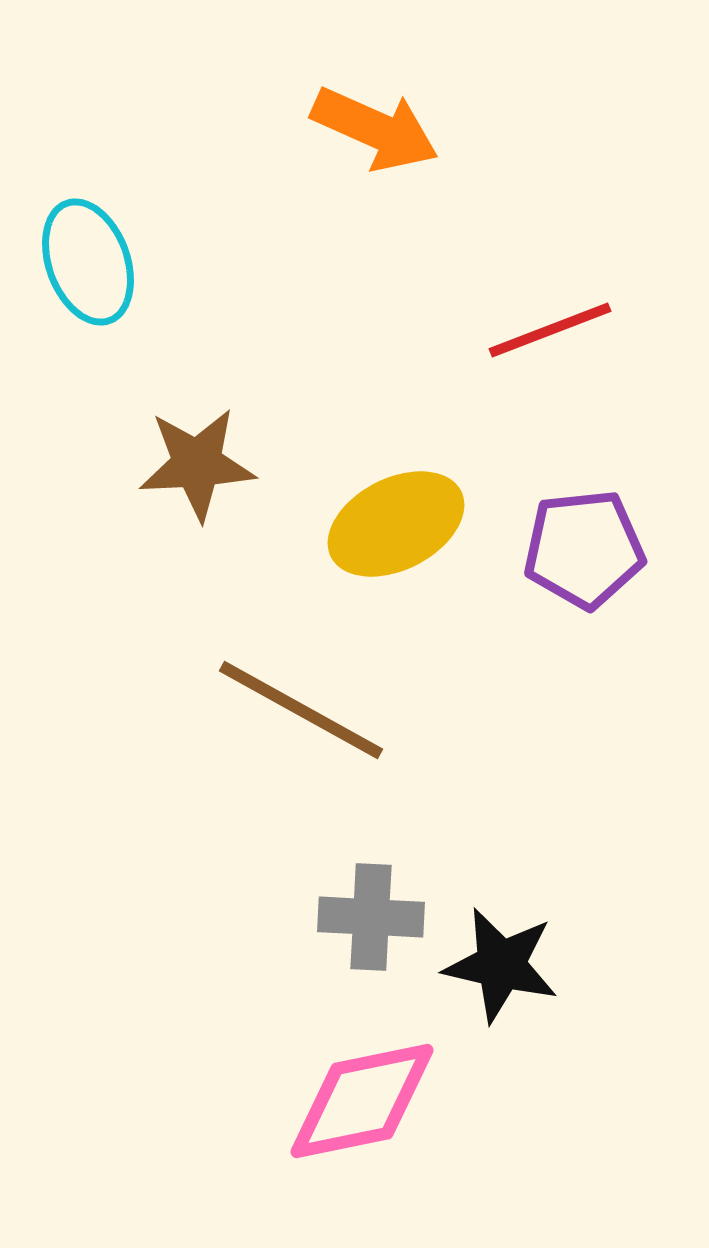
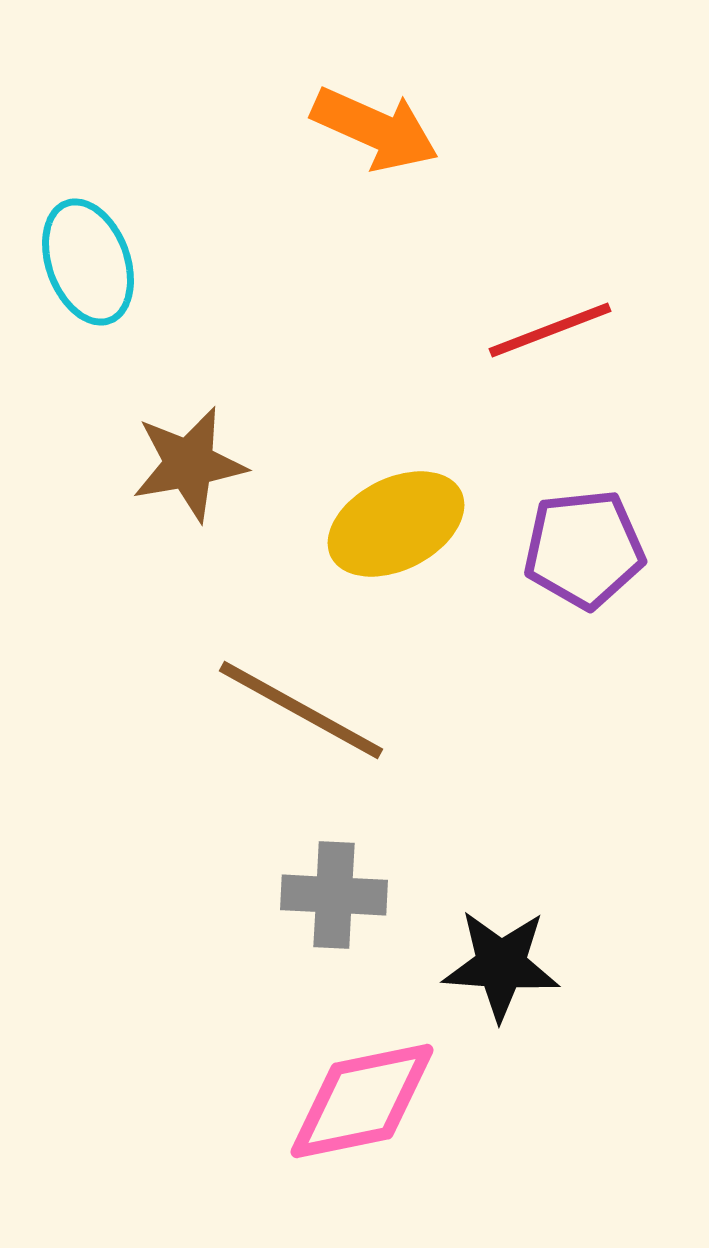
brown star: moved 8 px left; rotated 7 degrees counterclockwise
gray cross: moved 37 px left, 22 px up
black star: rotated 9 degrees counterclockwise
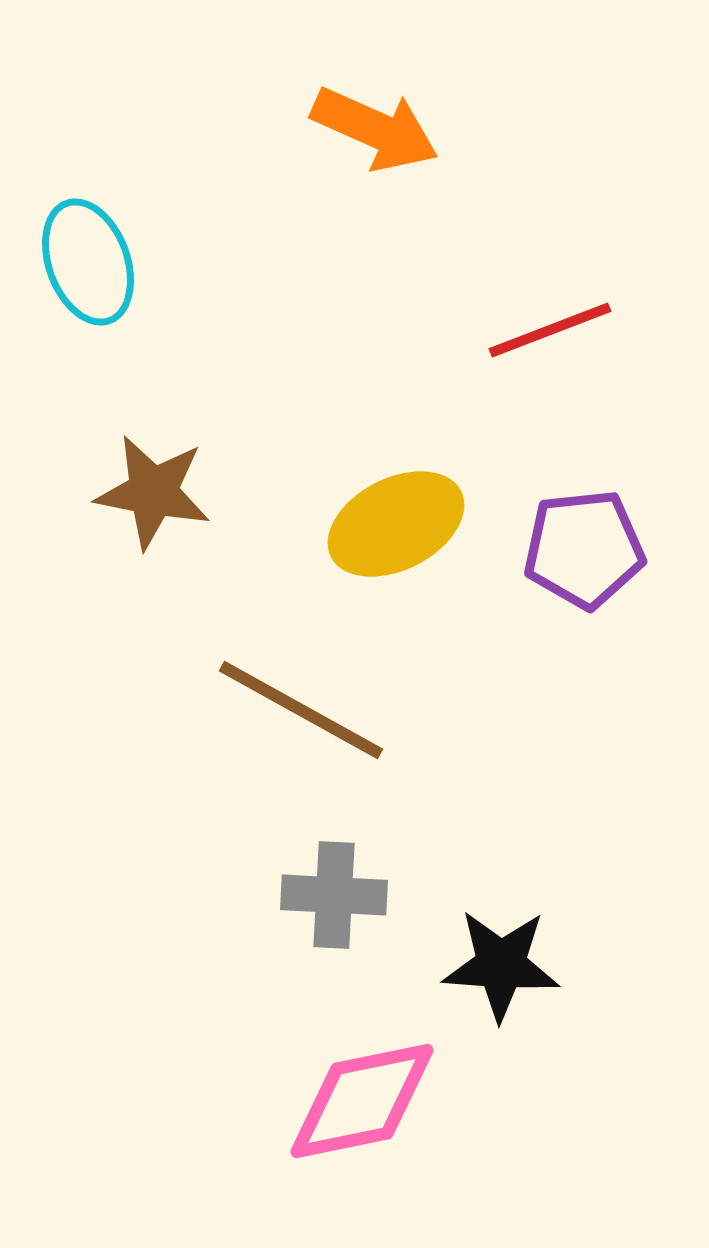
brown star: moved 36 px left, 28 px down; rotated 21 degrees clockwise
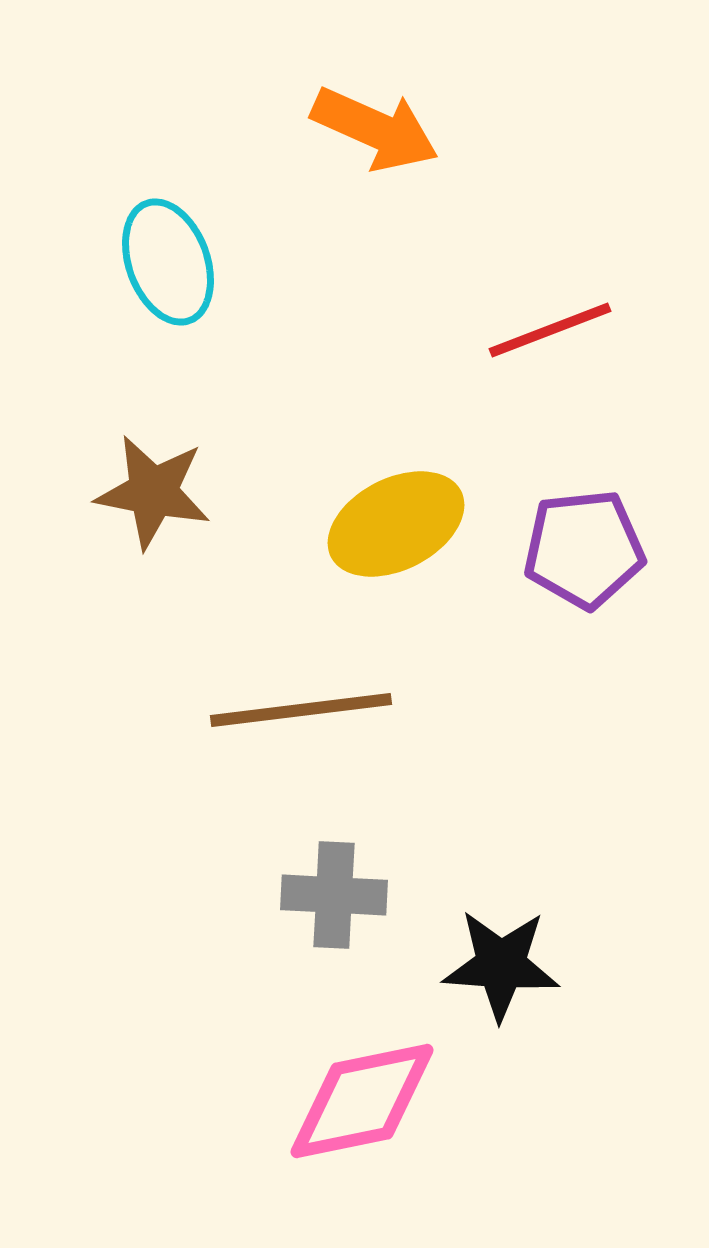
cyan ellipse: moved 80 px right
brown line: rotated 36 degrees counterclockwise
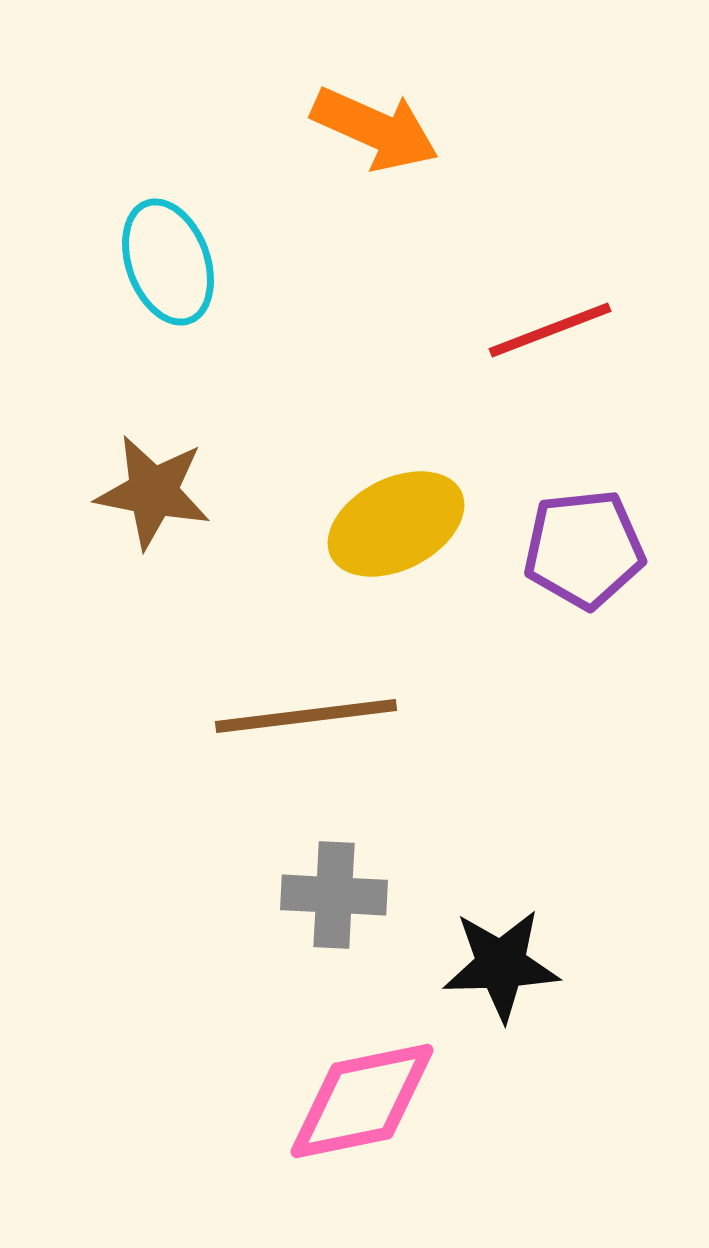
brown line: moved 5 px right, 6 px down
black star: rotated 6 degrees counterclockwise
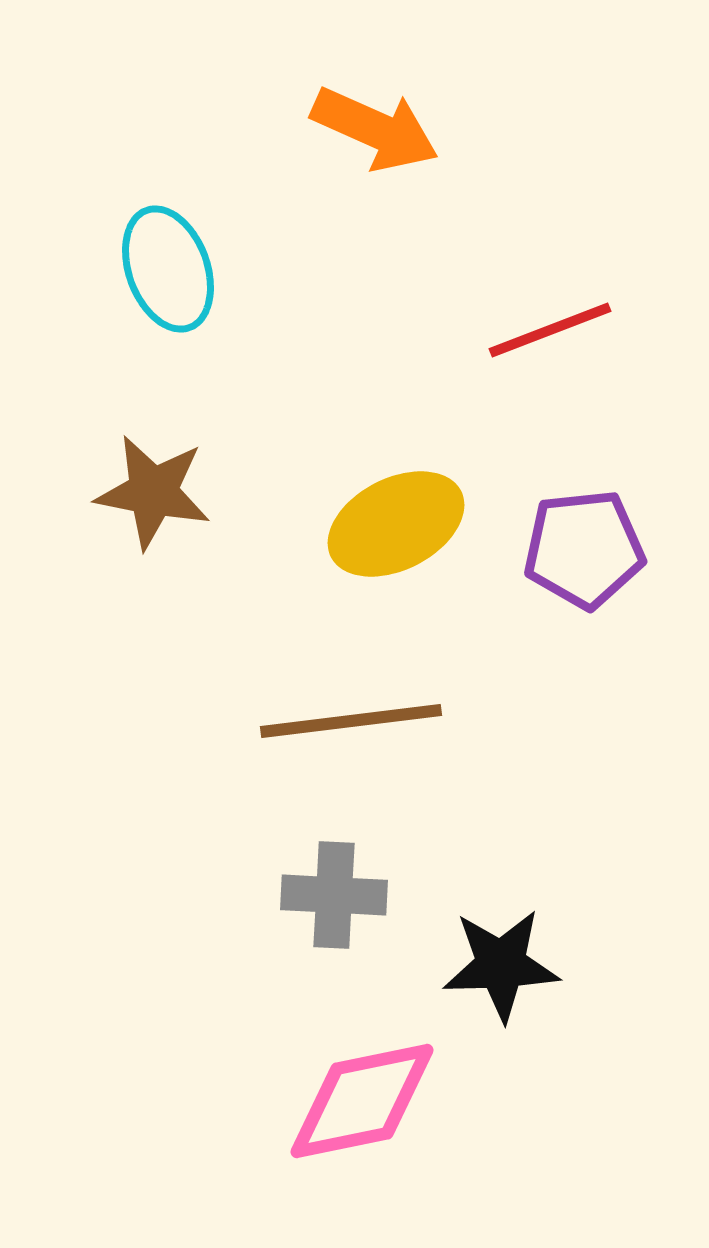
cyan ellipse: moved 7 px down
brown line: moved 45 px right, 5 px down
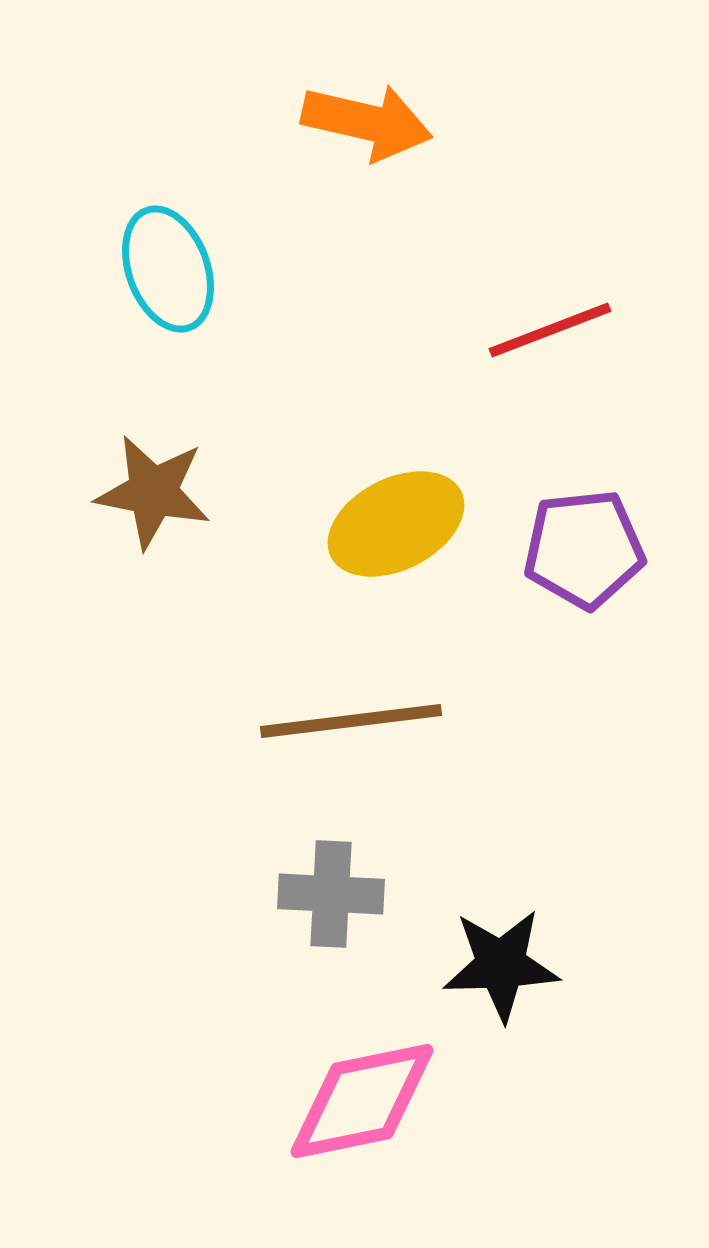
orange arrow: moved 8 px left, 7 px up; rotated 11 degrees counterclockwise
gray cross: moved 3 px left, 1 px up
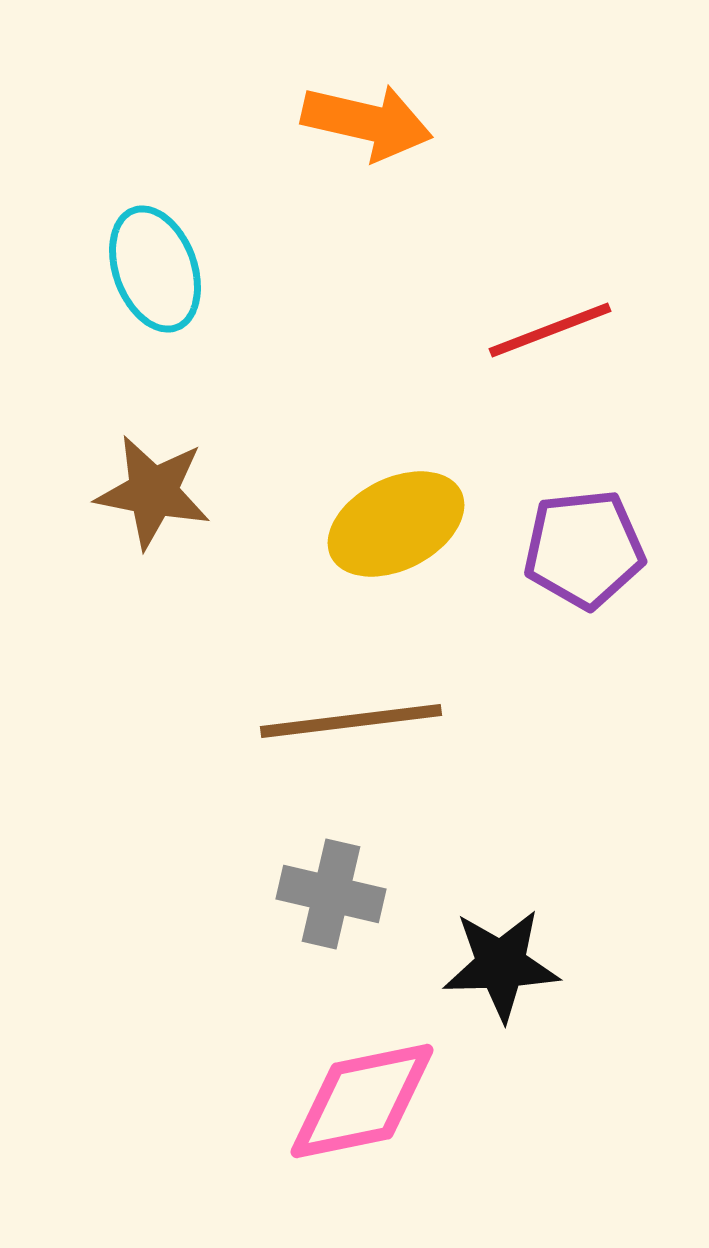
cyan ellipse: moved 13 px left
gray cross: rotated 10 degrees clockwise
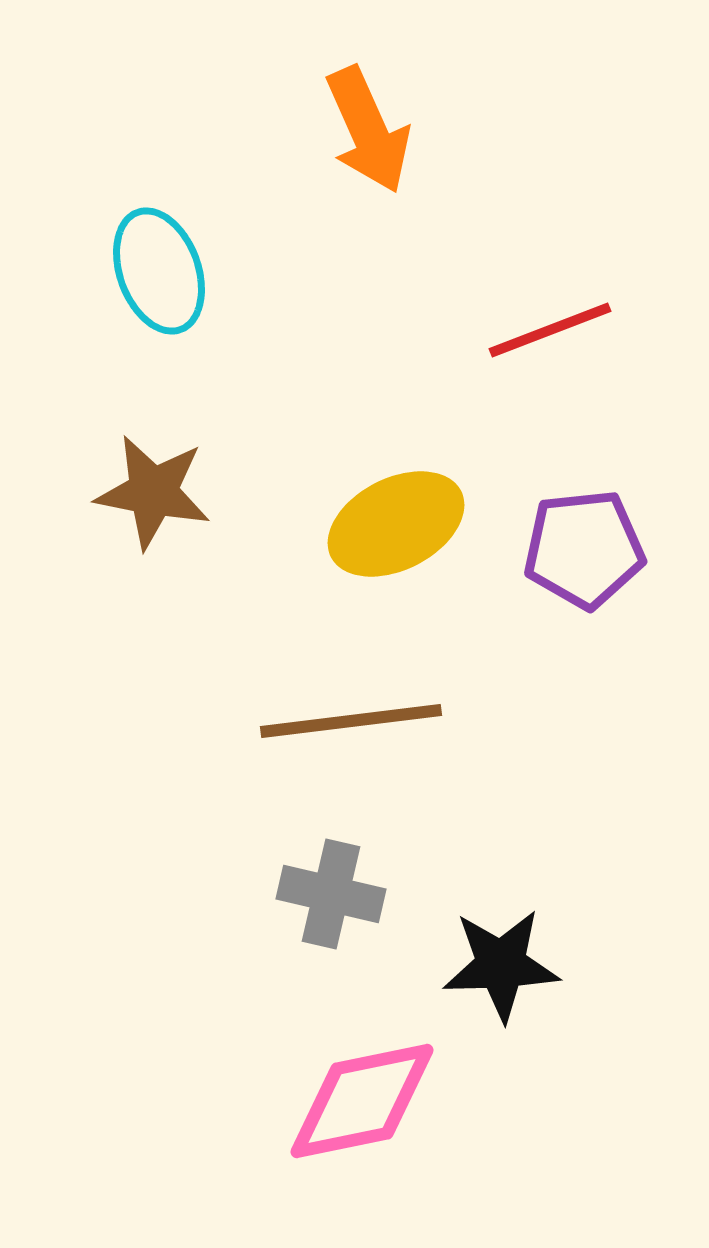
orange arrow: moved 1 px right, 8 px down; rotated 53 degrees clockwise
cyan ellipse: moved 4 px right, 2 px down
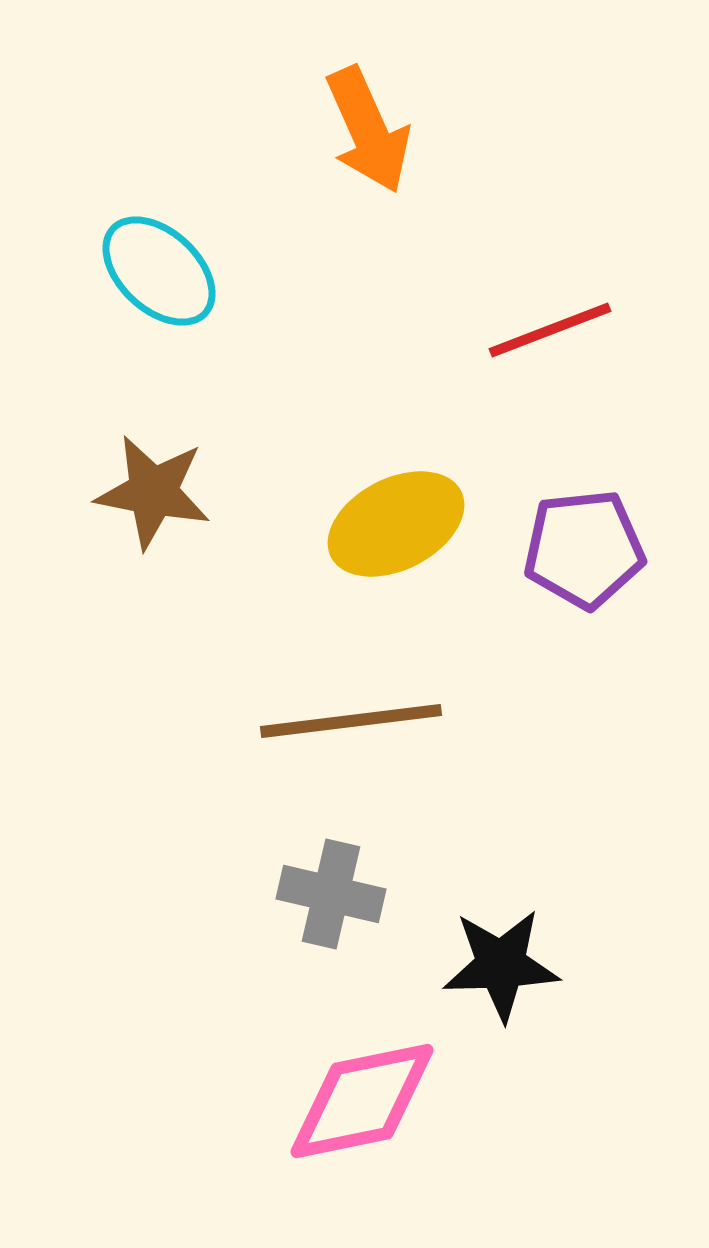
cyan ellipse: rotated 27 degrees counterclockwise
